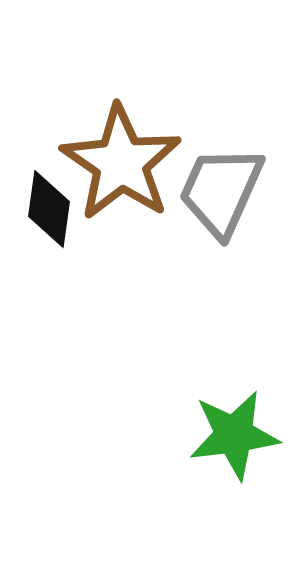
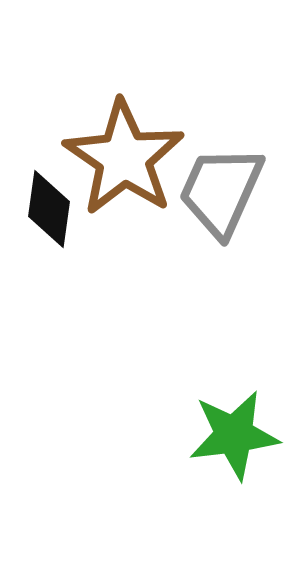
brown star: moved 3 px right, 5 px up
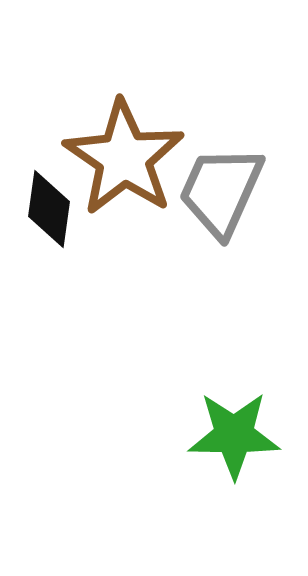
green star: rotated 8 degrees clockwise
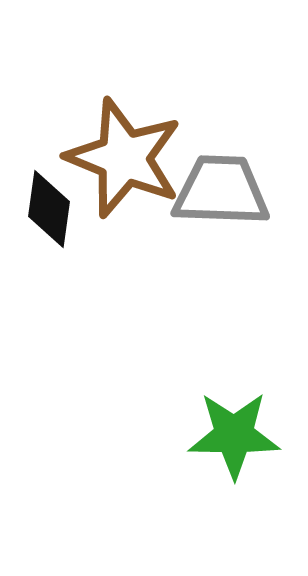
brown star: rotated 12 degrees counterclockwise
gray trapezoid: rotated 68 degrees clockwise
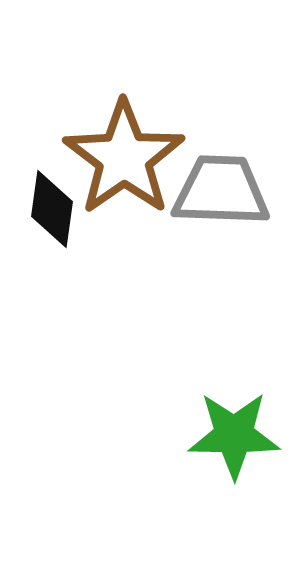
brown star: rotated 15 degrees clockwise
black diamond: moved 3 px right
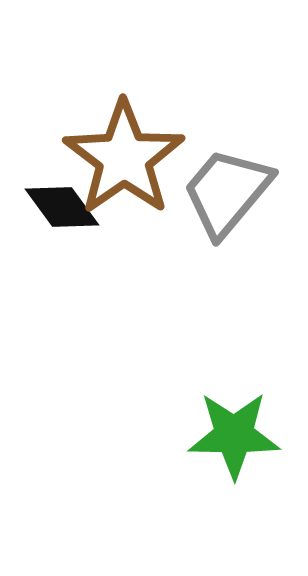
gray trapezoid: moved 6 px right, 1 px down; rotated 52 degrees counterclockwise
black diamond: moved 10 px right, 2 px up; rotated 44 degrees counterclockwise
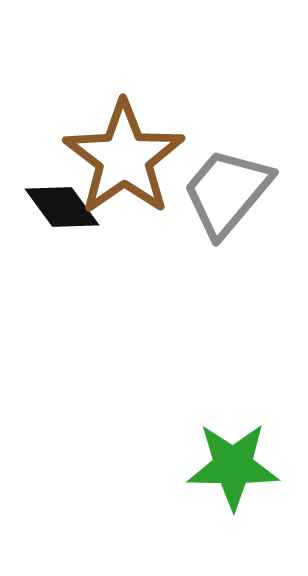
green star: moved 1 px left, 31 px down
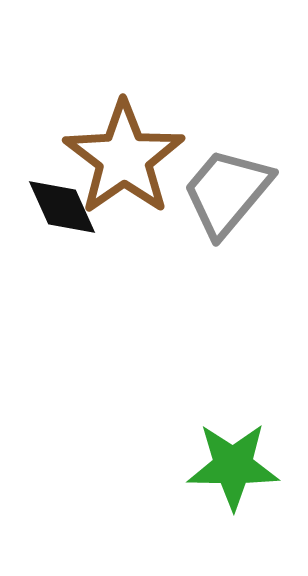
black diamond: rotated 12 degrees clockwise
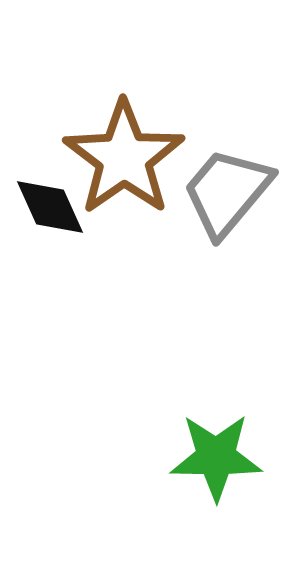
black diamond: moved 12 px left
green star: moved 17 px left, 9 px up
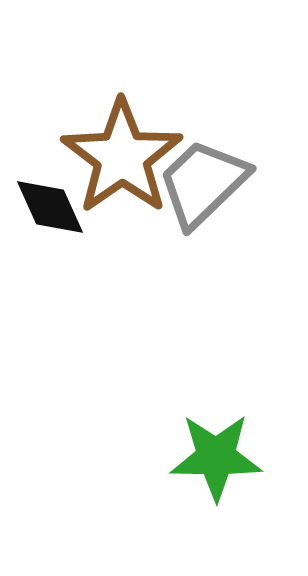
brown star: moved 2 px left, 1 px up
gray trapezoid: moved 24 px left, 9 px up; rotated 6 degrees clockwise
